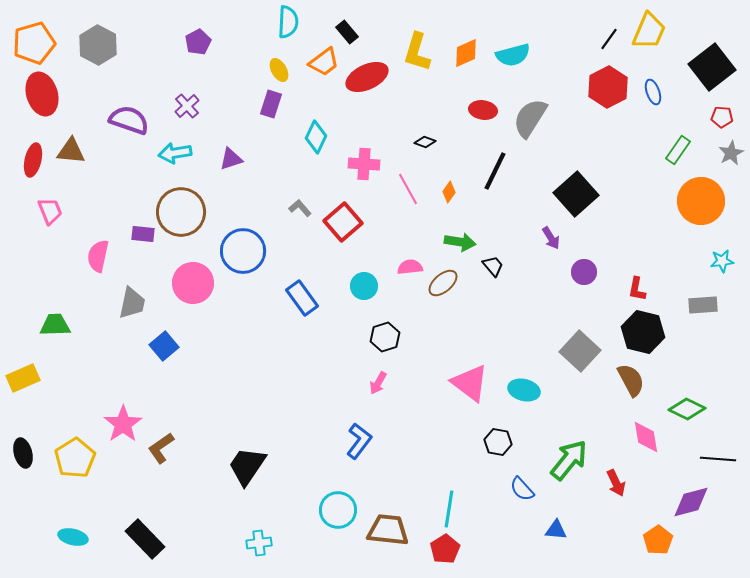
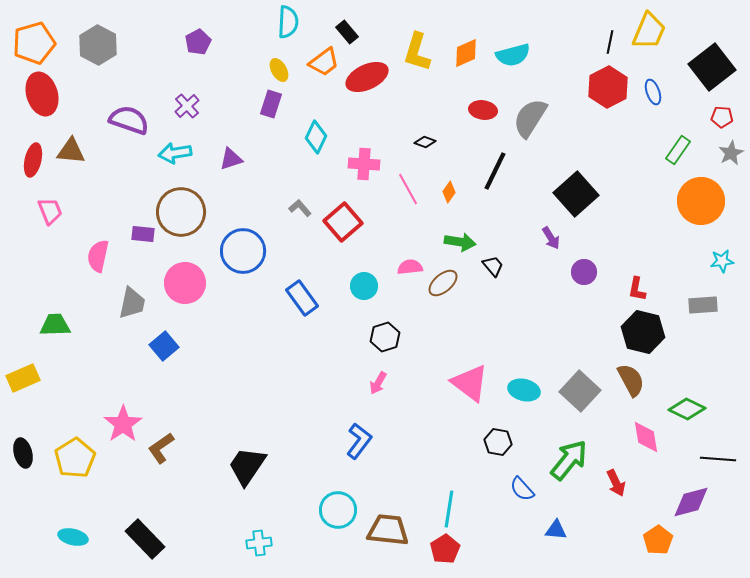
black line at (609, 39): moved 1 px right, 3 px down; rotated 25 degrees counterclockwise
pink circle at (193, 283): moved 8 px left
gray square at (580, 351): moved 40 px down
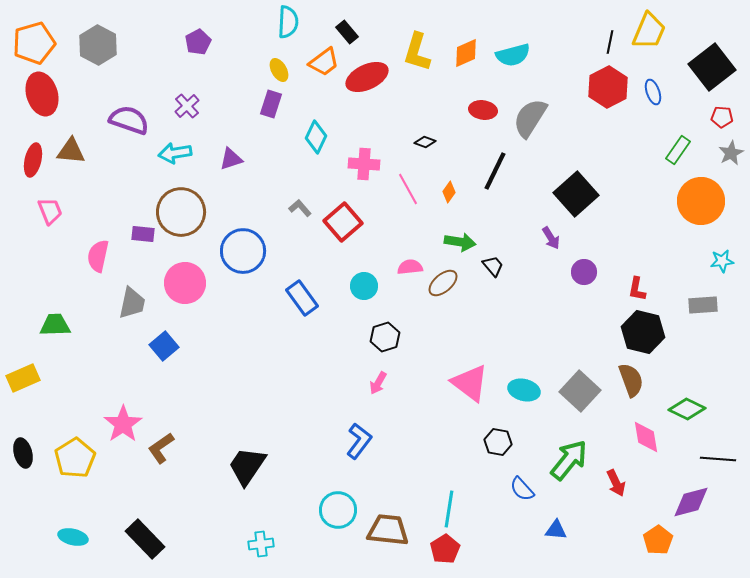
brown semicircle at (631, 380): rotated 8 degrees clockwise
cyan cross at (259, 543): moved 2 px right, 1 px down
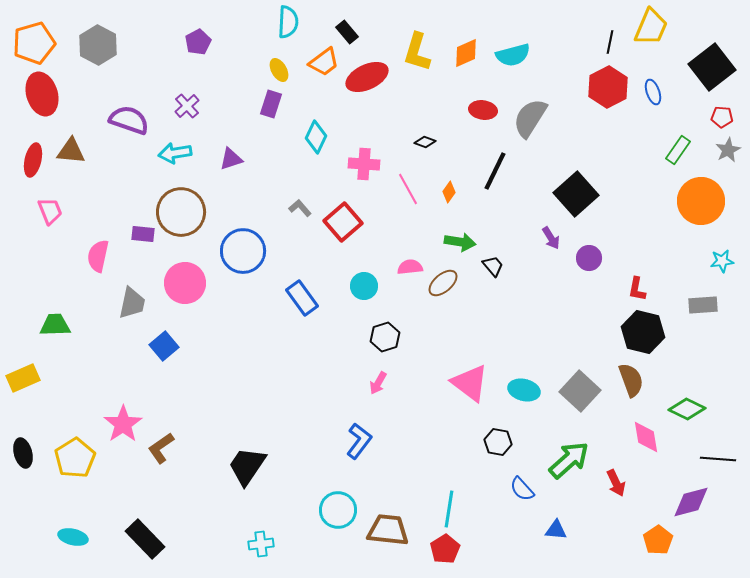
yellow trapezoid at (649, 31): moved 2 px right, 4 px up
gray star at (731, 153): moved 3 px left, 3 px up
purple circle at (584, 272): moved 5 px right, 14 px up
green arrow at (569, 460): rotated 9 degrees clockwise
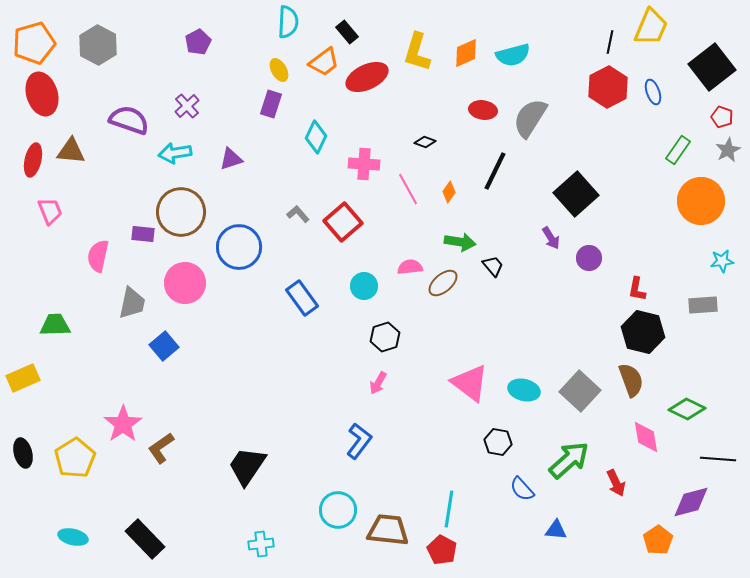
red pentagon at (722, 117): rotated 15 degrees clockwise
gray L-shape at (300, 208): moved 2 px left, 6 px down
blue circle at (243, 251): moved 4 px left, 4 px up
red pentagon at (445, 549): moved 3 px left, 1 px down; rotated 12 degrees counterclockwise
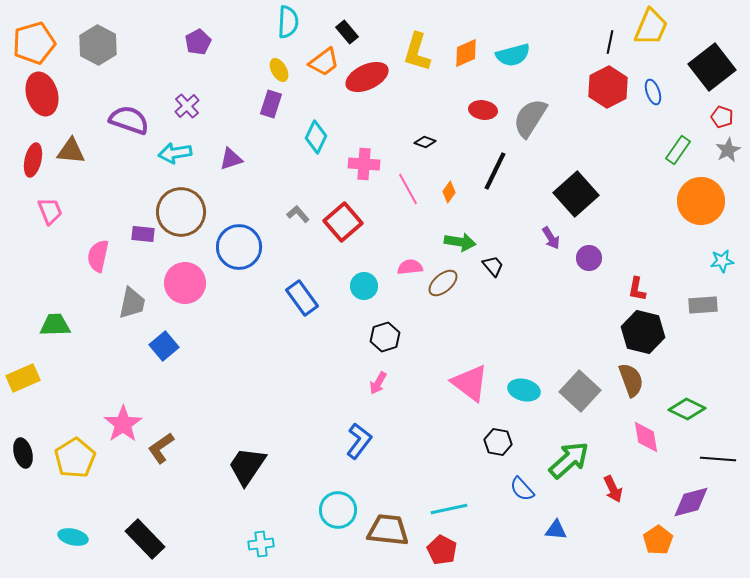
red arrow at (616, 483): moved 3 px left, 6 px down
cyan line at (449, 509): rotated 69 degrees clockwise
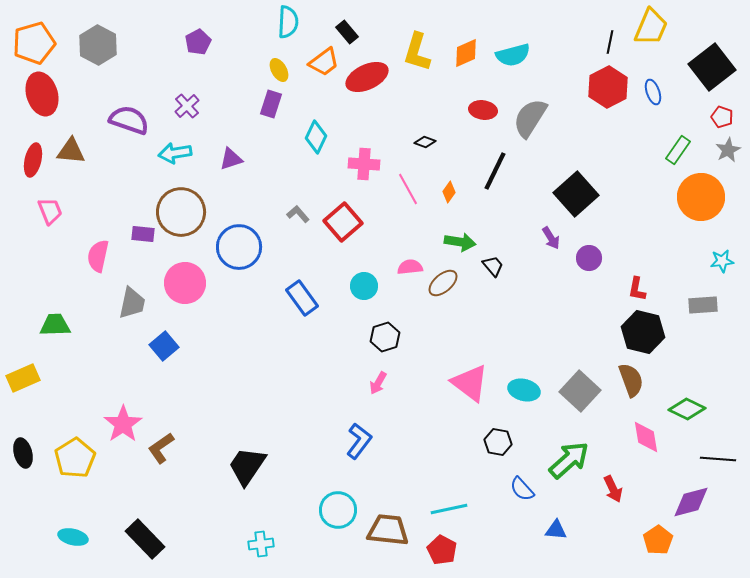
orange circle at (701, 201): moved 4 px up
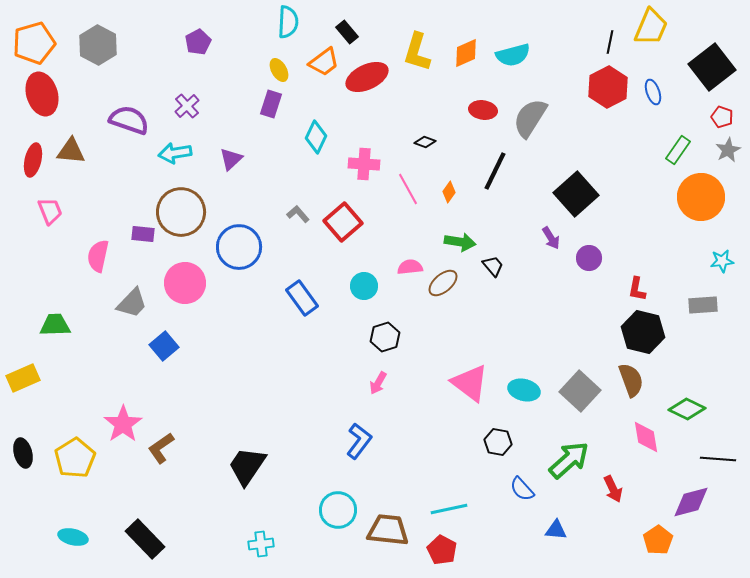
purple triangle at (231, 159): rotated 25 degrees counterclockwise
gray trapezoid at (132, 303): rotated 32 degrees clockwise
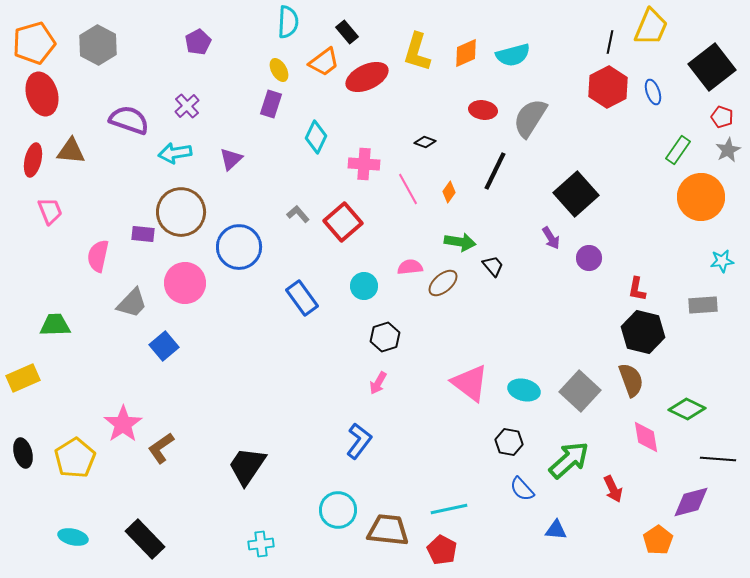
black hexagon at (498, 442): moved 11 px right
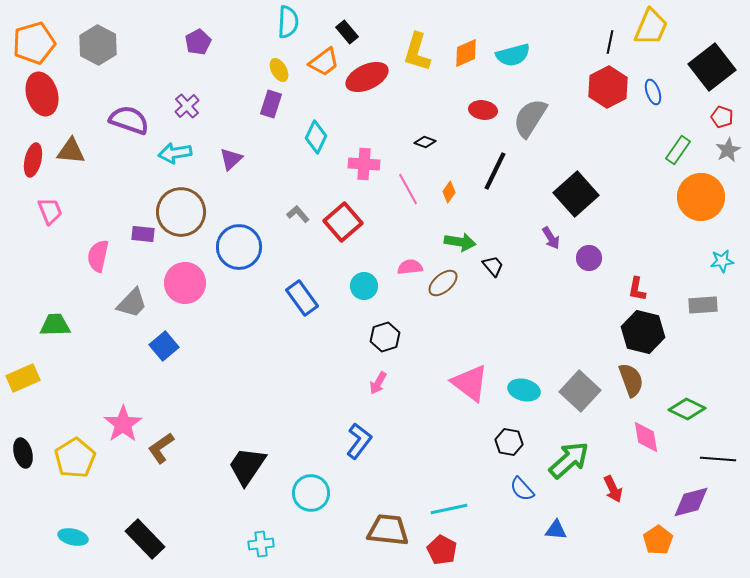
cyan circle at (338, 510): moved 27 px left, 17 px up
